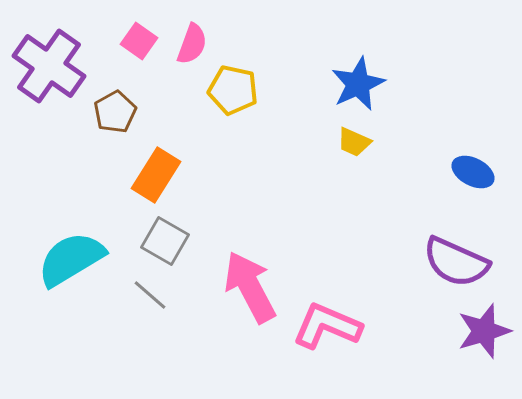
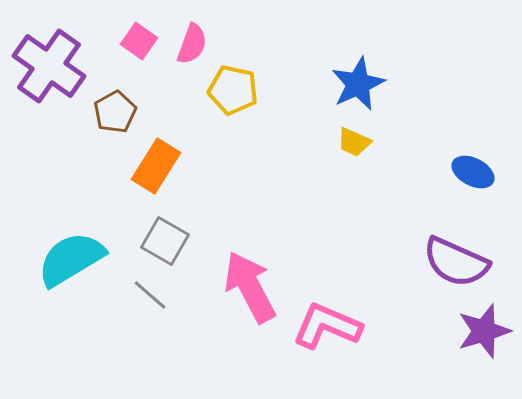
orange rectangle: moved 9 px up
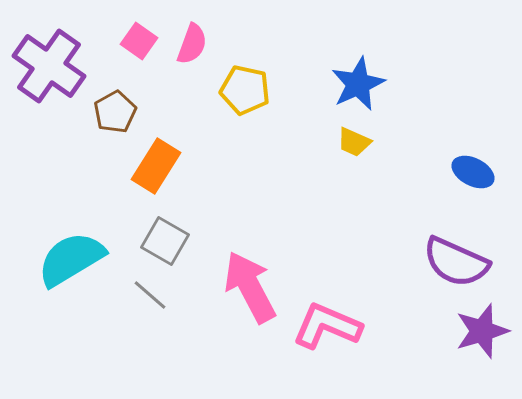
yellow pentagon: moved 12 px right
purple star: moved 2 px left
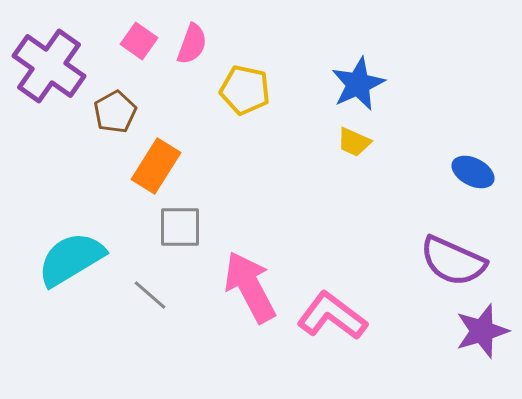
gray square: moved 15 px right, 14 px up; rotated 30 degrees counterclockwise
purple semicircle: moved 3 px left, 1 px up
pink L-shape: moved 5 px right, 10 px up; rotated 14 degrees clockwise
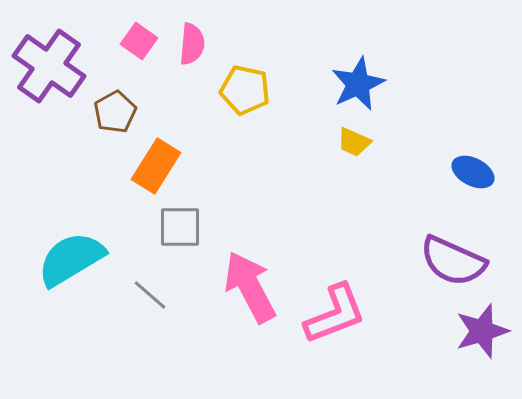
pink semicircle: rotated 15 degrees counterclockwise
pink L-shape: moved 3 px right, 2 px up; rotated 122 degrees clockwise
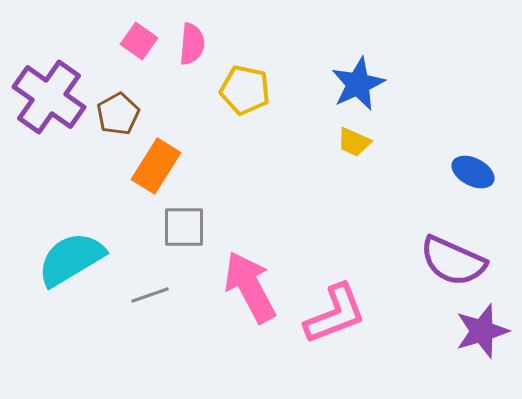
purple cross: moved 31 px down
brown pentagon: moved 3 px right, 2 px down
gray square: moved 4 px right
gray line: rotated 60 degrees counterclockwise
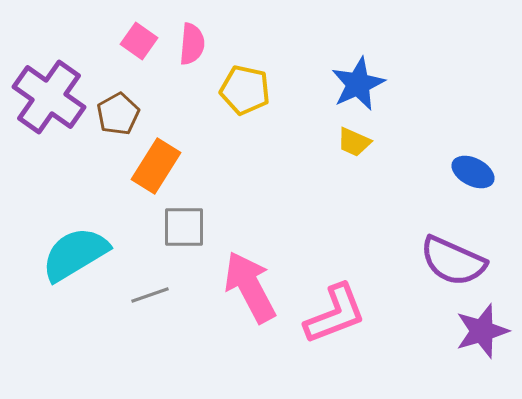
cyan semicircle: moved 4 px right, 5 px up
